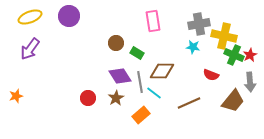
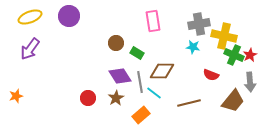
brown line: rotated 10 degrees clockwise
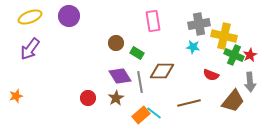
cyan line: moved 20 px down
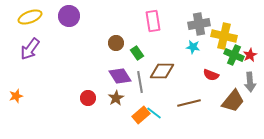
green rectangle: rotated 24 degrees clockwise
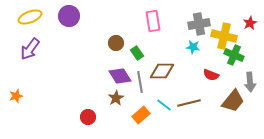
red star: moved 32 px up
red circle: moved 19 px down
cyan line: moved 10 px right, 8 px up
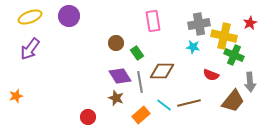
brown star: rotated 21 degrees counterclockwise
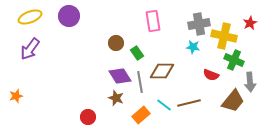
green cross: moved 5 px down
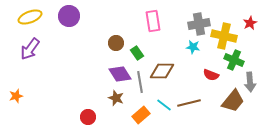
purple diamond: moved 2 px up
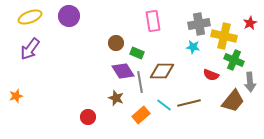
green rectangle: rotated 32 degrees counterclockwise
purple diamond: moved 3 px right, 3 px up
